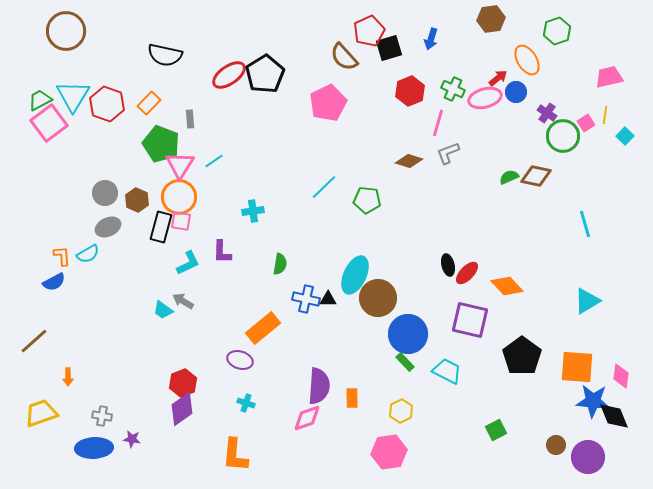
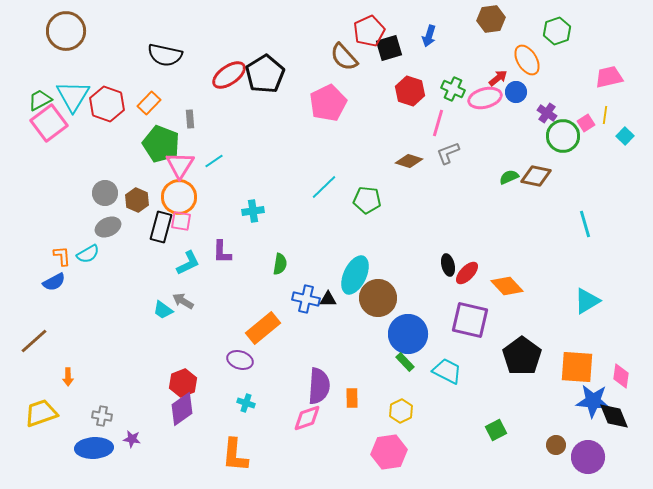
blue arrow at (431, 39): moved 2 px left, 3 px up
red hexagon at (410, 91): rotated 20 degrees counterclockwise
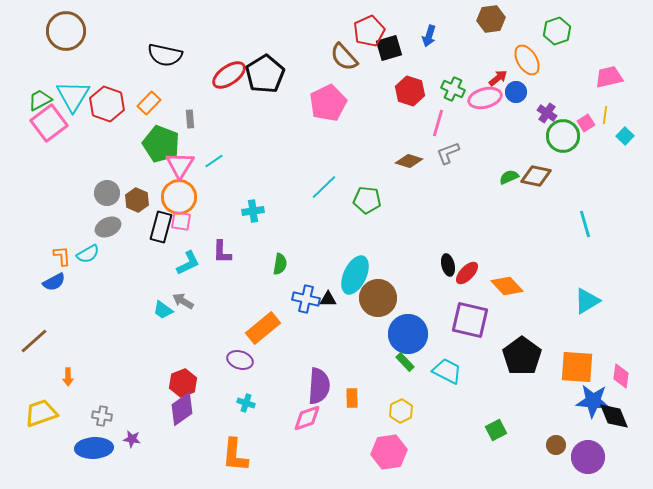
gray circle at (105, 193): moved 2 px right
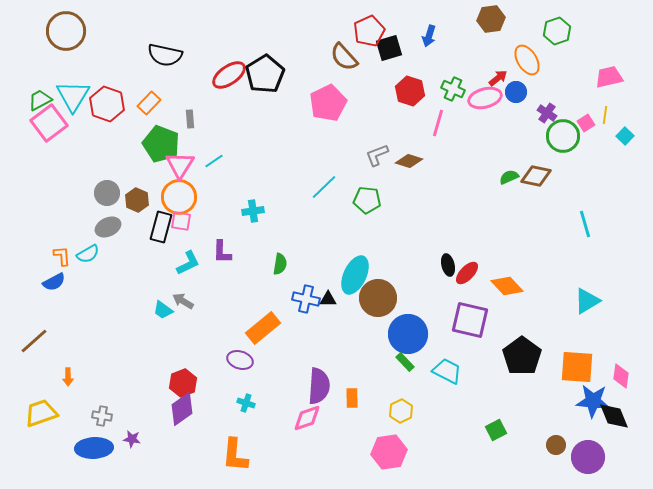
gray L-shape at (448, 153): moved 71 px left, 2 px down
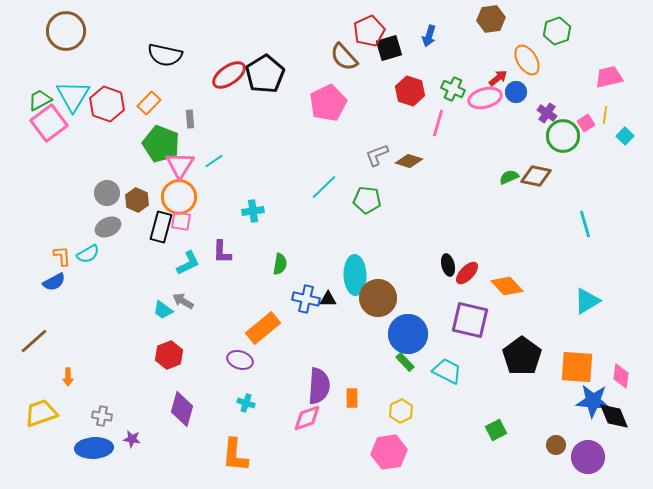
cyan ellipse at (355, 275): rotated 27 degrees counterclockwise
red hexagon at (183, 383): moved 14 px left, 28 px up
purple diamond at (182, 409): rotated 40 degrees counterclockwise
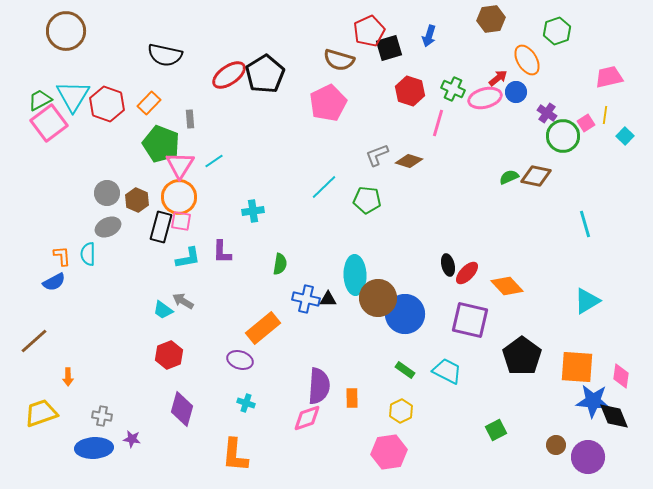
brown semicircle at (344, 57): moved 5 px left, 3 px down; rotated 32 degrees counterclockwise
cyan semicircle at (88, 254): rotated 120 degrees clockwise
cyan L-shape at (188, 263): moved 5 px up; rotated 16 degrees clockwise
blue circle at (408, 334): moved 3 px left, 20 px up
green rectangle at (405, 362): moved 8 px down; rotated 12 degrees counterclockwise
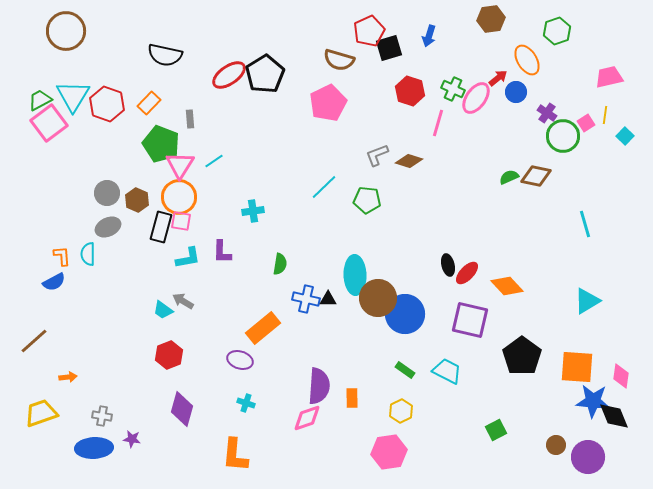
pink ellipse at (485, 98): moved 9 px left; rotated 40 degrees counterclockwise
orange arrow at (68, 377): rotated 96 degrees counterclockwise
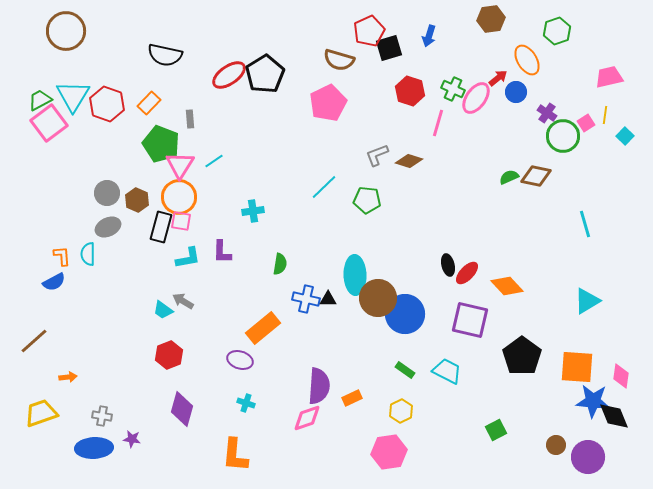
orange rectangle at (352, 398): rotated 66 degrees clockwise
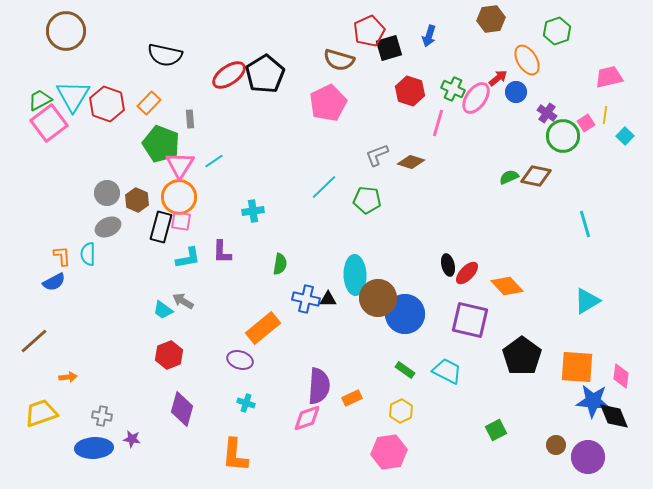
brown diamond at (409, 161): moved 2 px right, 1 px down
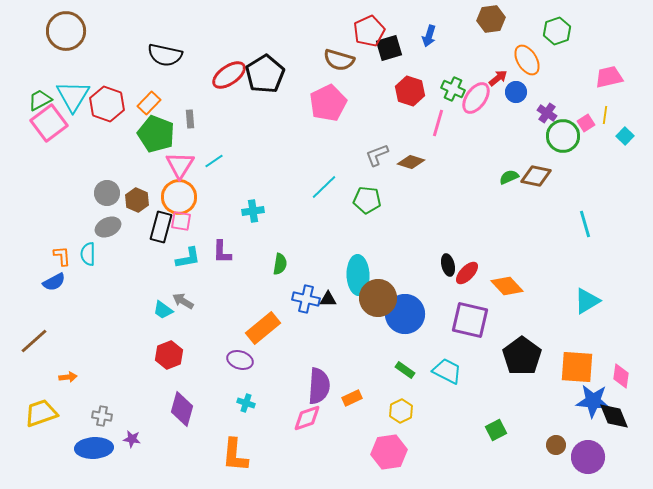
green pentagon at (161, 144): moved 5 px left, 10 px up
cyan ellipse at (355, 275): moved 3 px right
